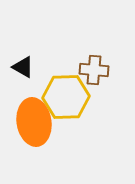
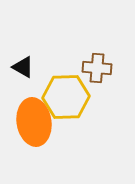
brown cross: moved 3 px right, 2 px up
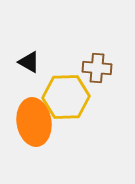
black triangle: moved 6 px right, 5 px up
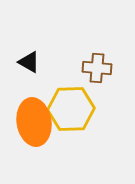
yellow hexagon: moved 5 px right, 12 px down
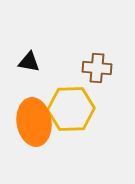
black triangle: rotated 20 degrees counterclockwise
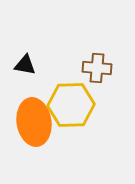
black triangle: moved 4 px left, 3 px down
yellow hexagon: moved 4 px up
